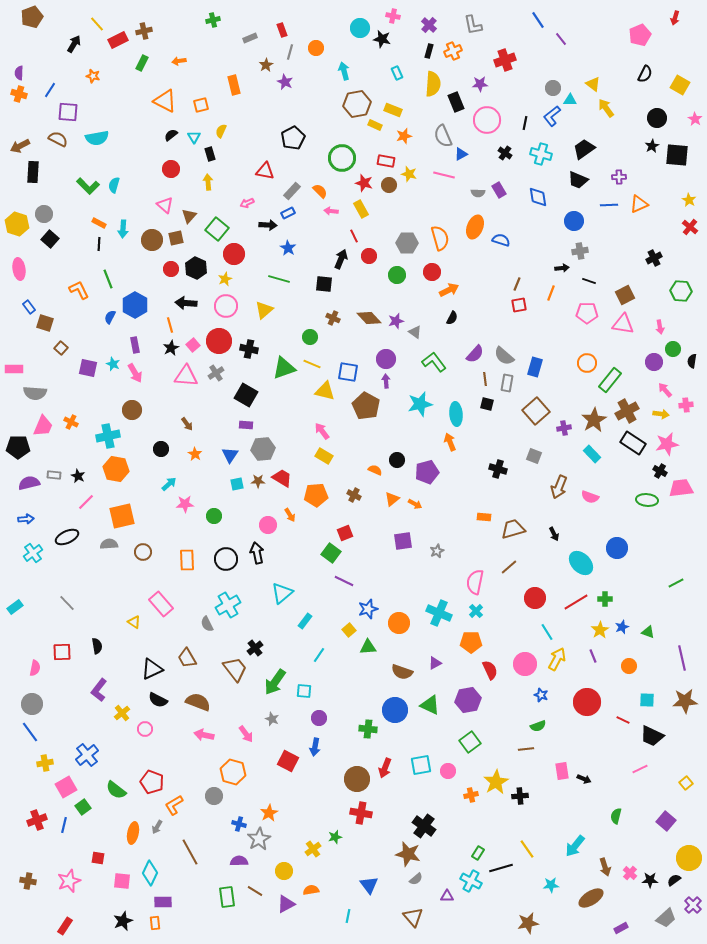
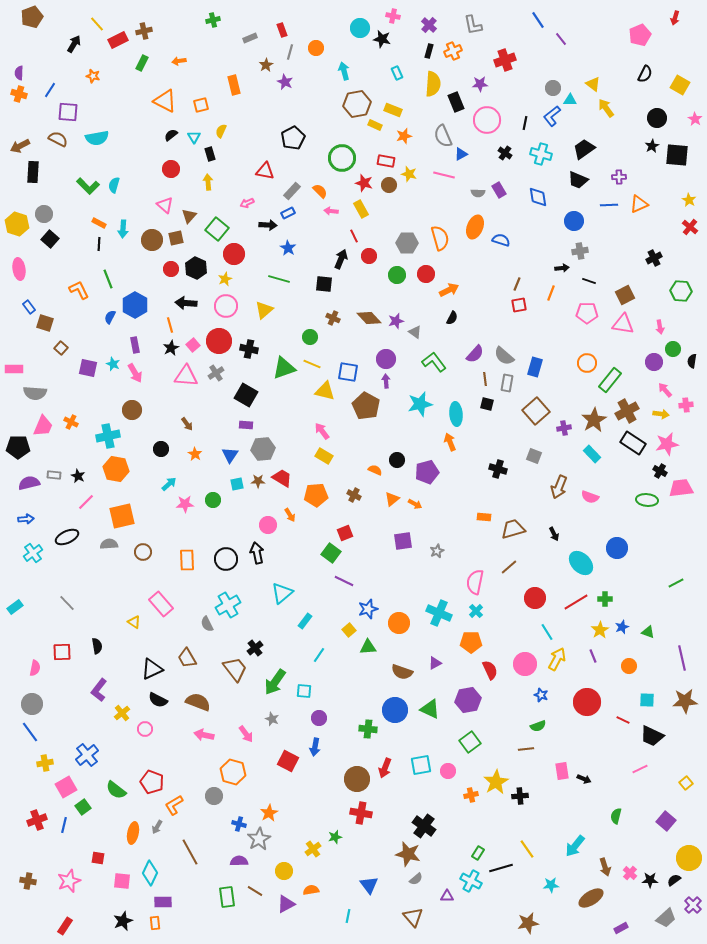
red circle at (432, 272): moved 6 px left, 2 px down
green circle at (214, 516): moved 1 px left, 16 px up
green triangle at (430, 705): moved 4 px down
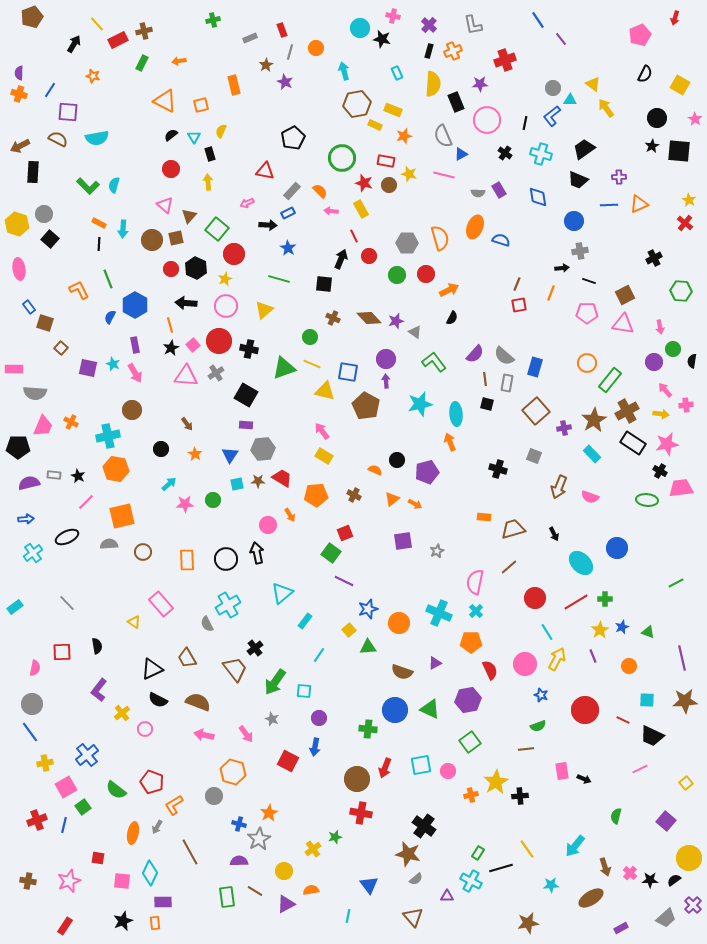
black square at (677, 155): moved 2 px right, 4 px up
red cross at (690, 227): moved 5 px left, 4 px up
red circle at (587, 702): moved 2 px left, 8 px down
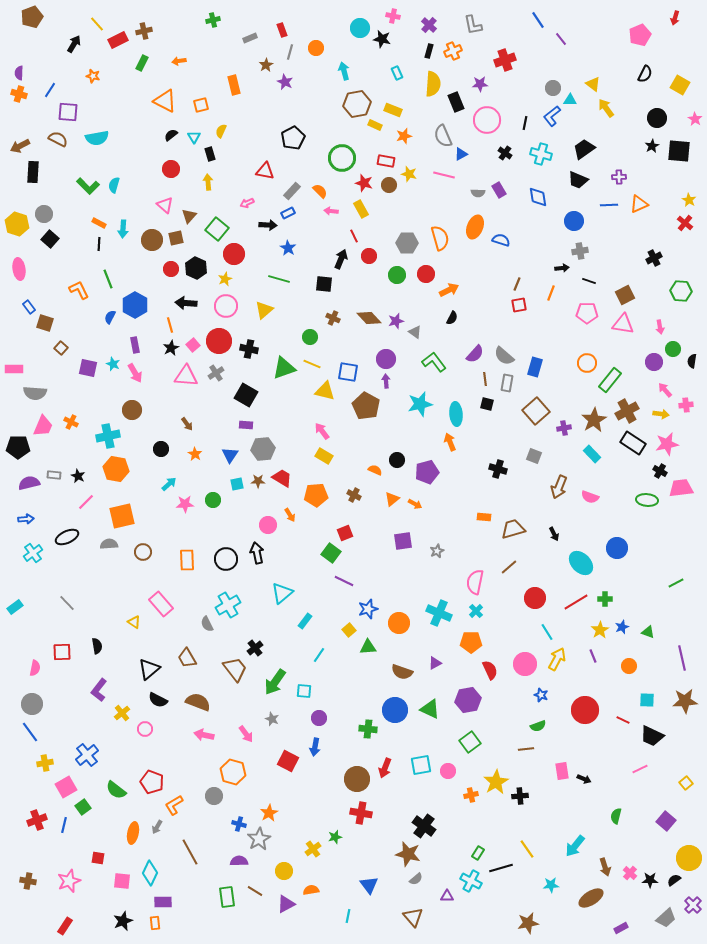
black triangle at (152, 669): moved 3 px left; rotated 15 degrees counterclockwise
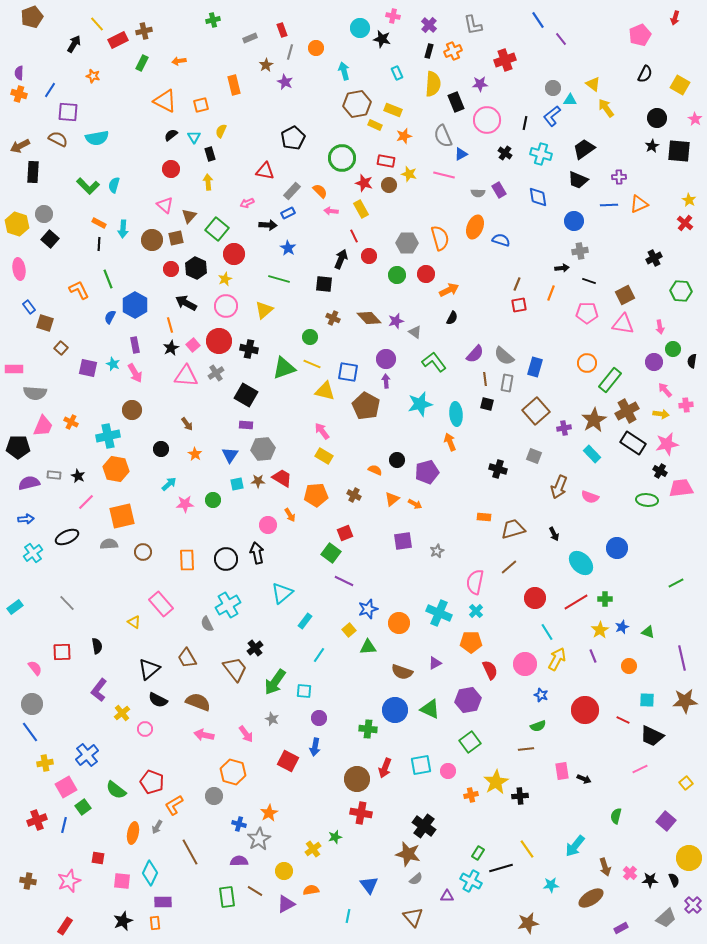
black arrow at (186, 303): rotated 25 degrees clockwise
pink semicircle at (35, 668): rotated 49 degrees counterclockwise
black semicircle at (674, 880): rotated 104 degrees clockwise
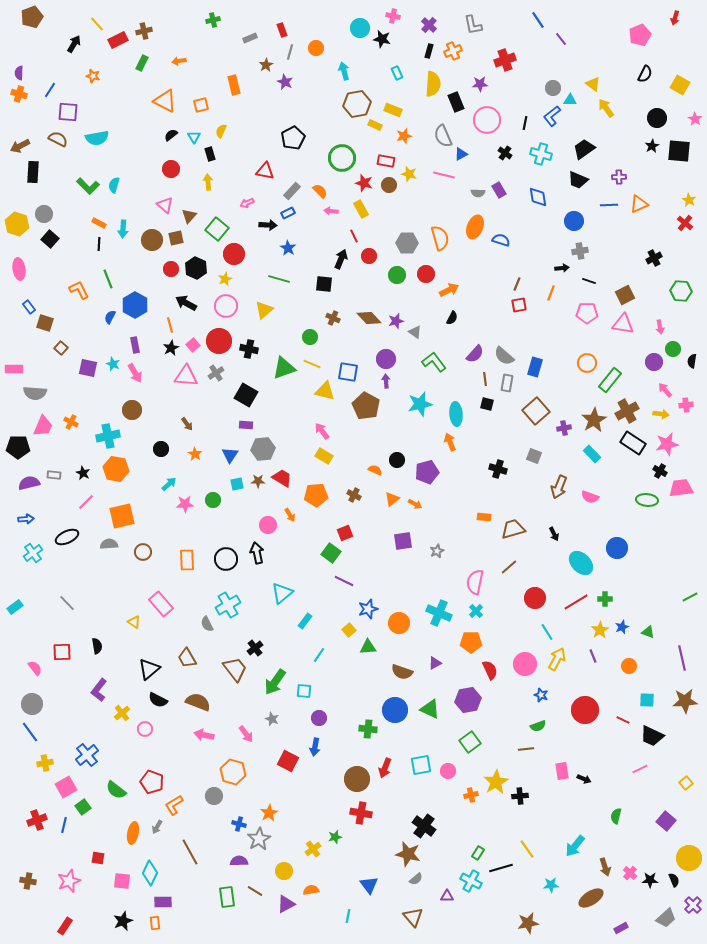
black star at (78, 476): moved 5 px right, 3 px up
green line at (676, 583): moved 14 px right, 14 px down
